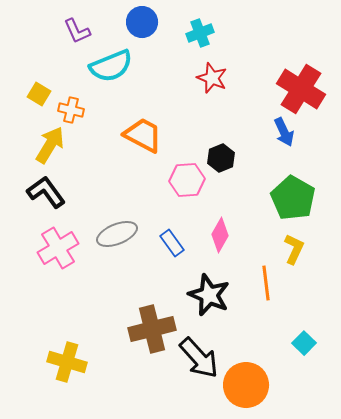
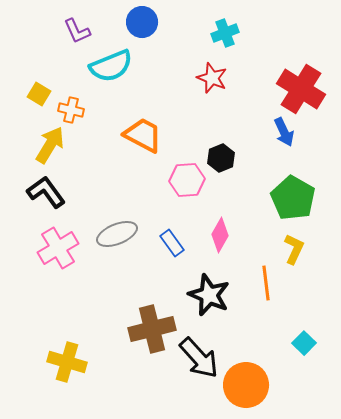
cyan cross: moved 25 px right
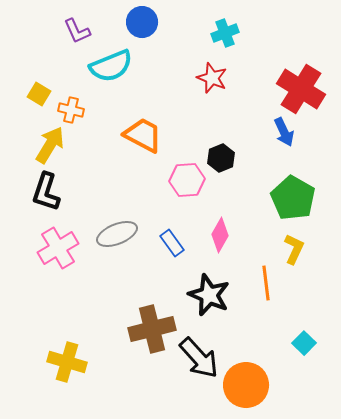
black L-shape: rotated 126 degrees counterclockwise
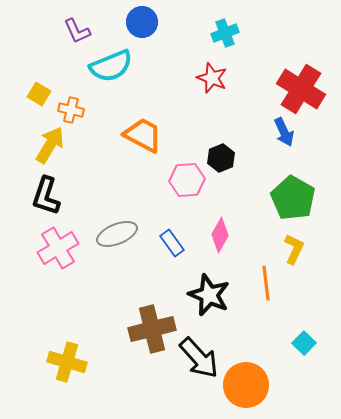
black L-shape: moved 4 px down
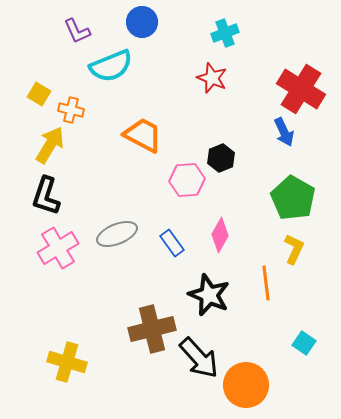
cyan square: rotated 10 degrees counterclockwise
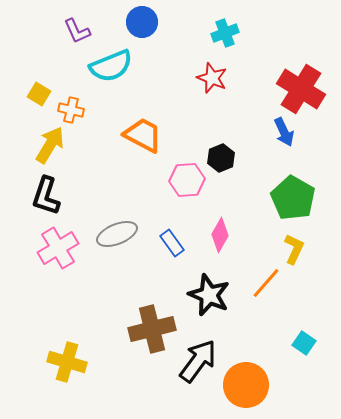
orange line: rotated 48 degrees clockwise
black arrow: moved 1 px left, 3 px down; rotated 102 degrees counterclockwise
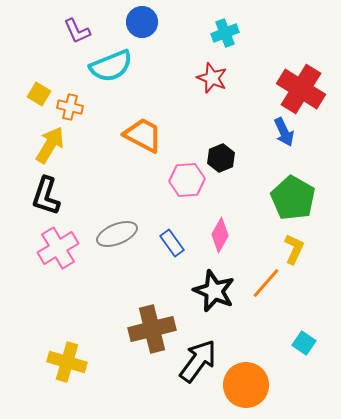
orange cross: moved 1 px left, 3 px up
black star: moved 5 px right, 4 px up
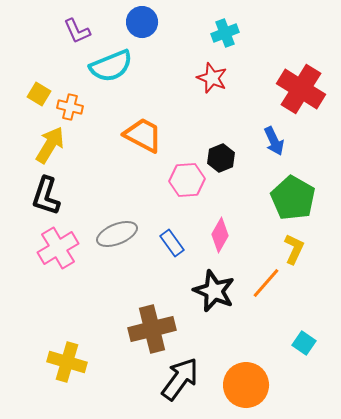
blue arrow: moved 10 px left, 9 px down
black arrow: moved 18 px left, 18 px down
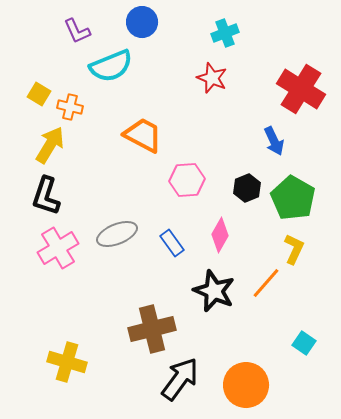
black hexagon: moved 26 px right, 30 px down
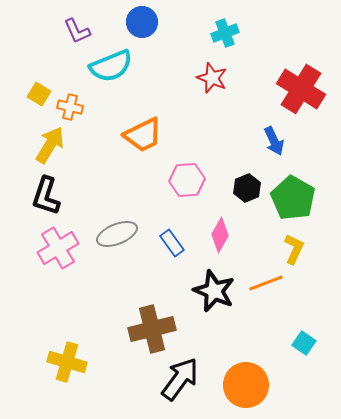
orange trapezoid: rotated 126 degrees clockwise
orange line: rotated 28 degrees clockwise
